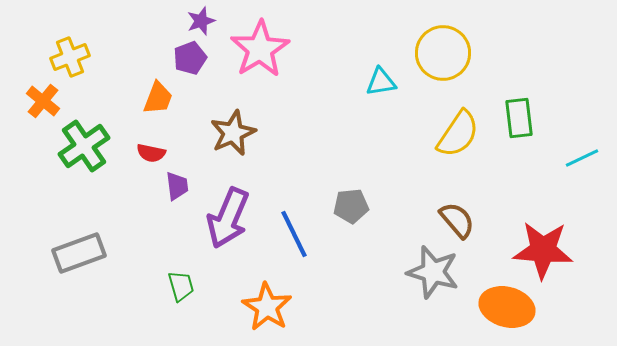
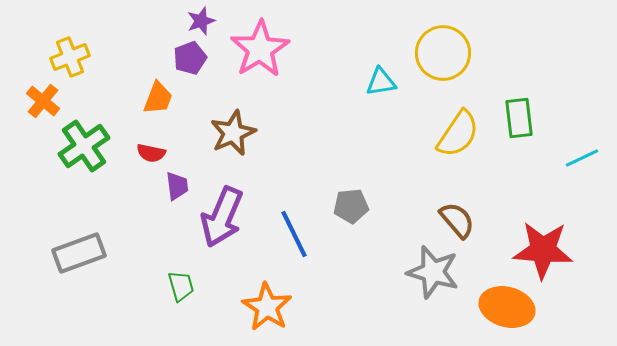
purple arrow: moved 6 px left, 1 px up
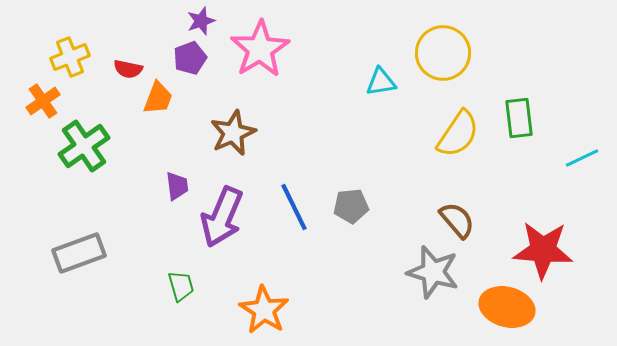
orange cross: rotated 16 degrees clockwise
red semicircle: moved 23 px left, 84 px up
blue line: moved 27 px up
orange star: moved 3 px left, 3 px down
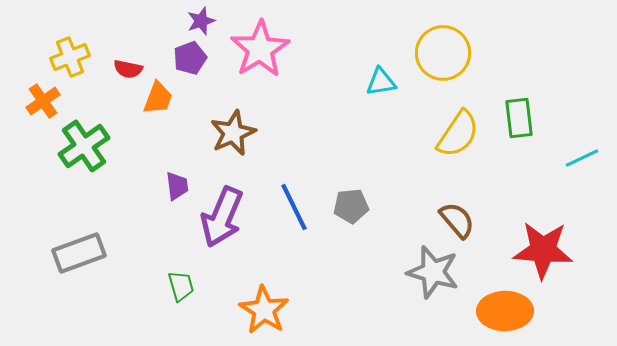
orange ellipse: moved 2 px left, 4 px down; rotated 16 degrees counterclockwise
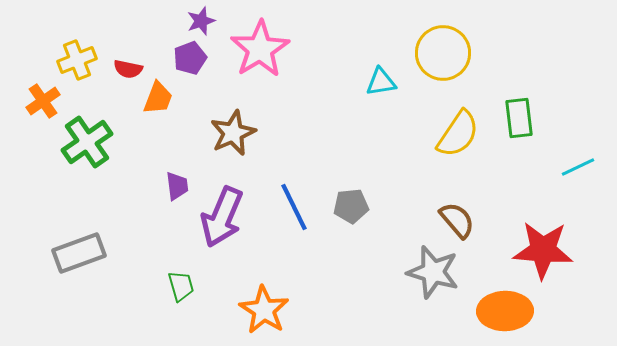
yellow cross: moved 7 px right, 3 px down
green cross: moved 3 px right, 4 px up
cyan line: moved 4 px left, 9 px down
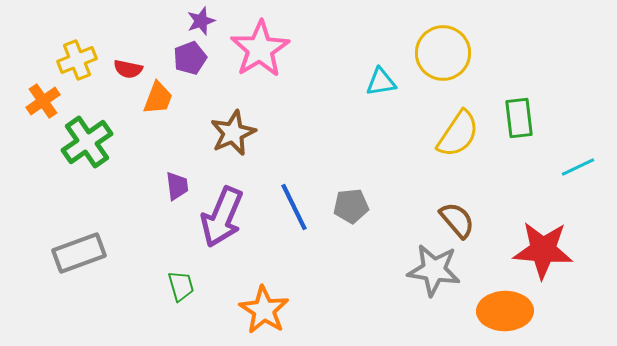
gray star: moved 1 px right, 2 px up; rotated 8 degrees counterclockwise
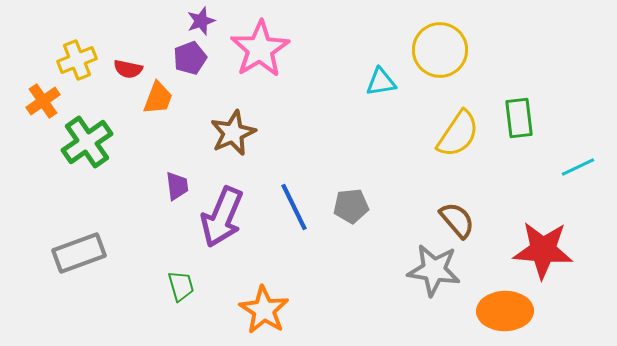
yellow circle: moved 3 px left, 3 px up
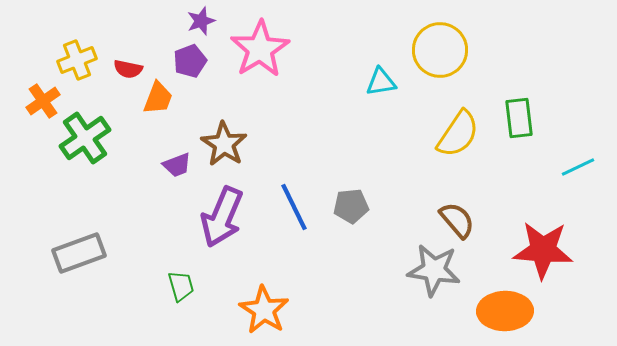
purple pentagon: moved 3 px down
brown star: moved 9 px left, 11 px down; rotated 15 degrees counterclockwise
green cross: moved 2 px left, 4 px up
purple trapezoid: moved 21 px up; rotated 76 degrees clockwise
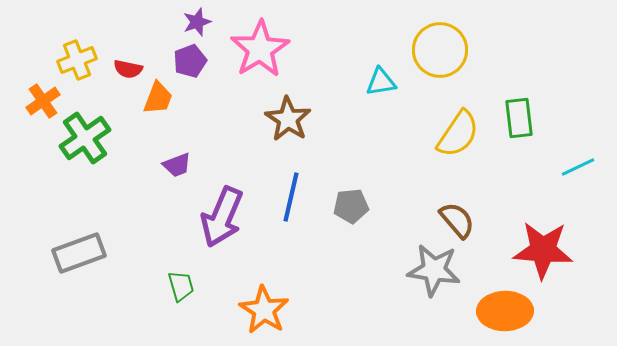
purple star: moved 4 px left, 1 px down
brown star: moved 64 px right, 25 px up
blue line: moved 3 px left, 10 px up; rotated 39 degrees clockwise
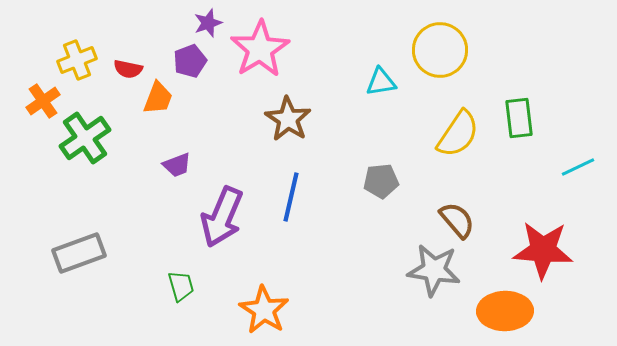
purple star: moved 11 px right, 1 px down
gray pentagon: moved 30 px right, 25 px up
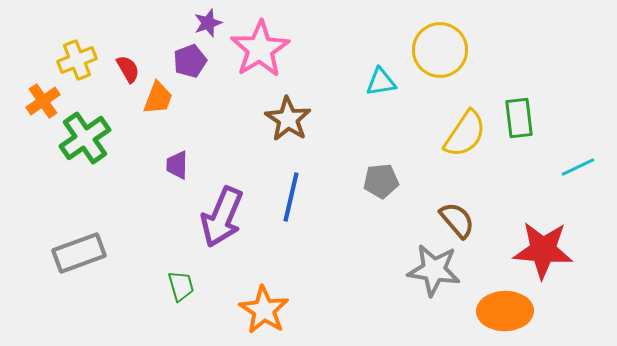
red semicircle: rotated 132 degrees counterclockwise
yellow semicircle: moved 7 px right
purple trapezoid: rotated 112 degrees clockwise
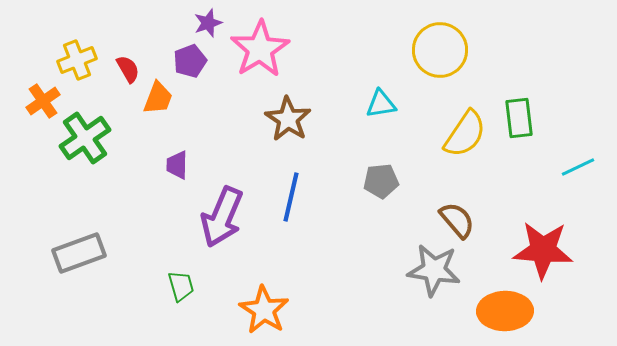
cyan triangle: moved 22 px down
